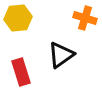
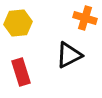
yellow hexagon: moved 5 px down
black triangle: moved 8 px right; rotated 8 degrees clockwise
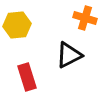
yellow hexagon: moved 1 px left, 2 px down
red rectangle: moved 6 px right, 5 px down
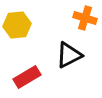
red rectangle: rotated 76 degrees clockwise
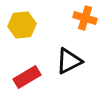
yellow hexagon: moved 5 px right
black triangle: moved 6 px down
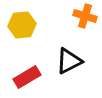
orange cross: moved 2 px up
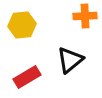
orange cross: rotated 20 degrees counterclockwise
black triangle: moved 1 px right, 1 px up; rotated 12 degrees counterclockwise
